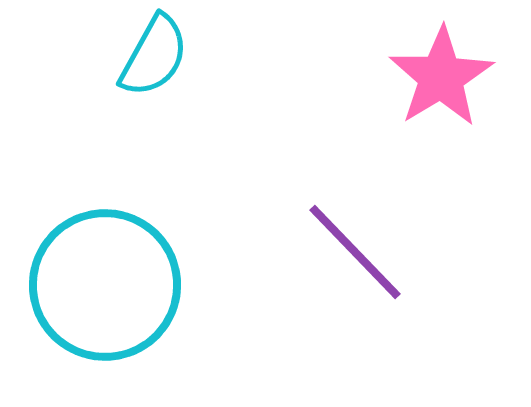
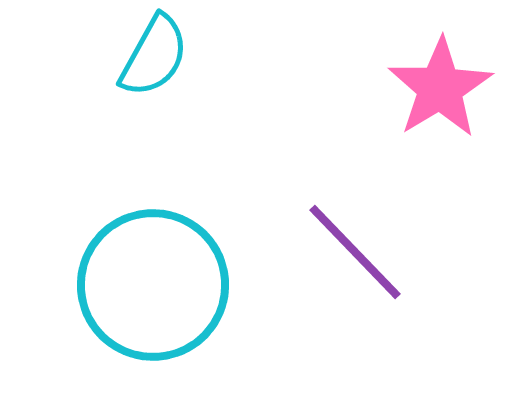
pink star: moved 1 px left, 11 px down
cyan circle: moved 48 px right
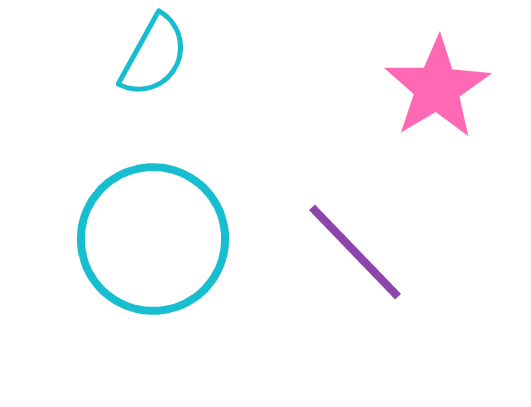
pink star: moved 3 px left
cyan circle: moved 46 px up
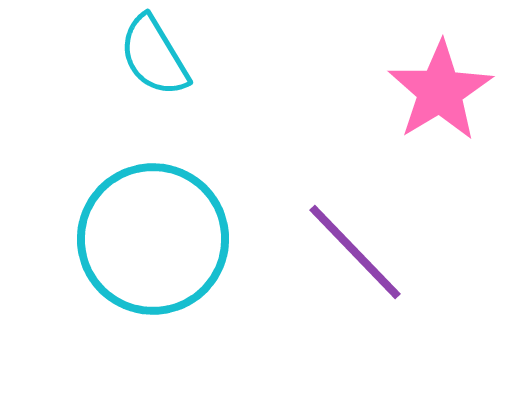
cyan semicircle: rotated 120 degrees clockwise
pink star: moved 3 px right, 3 px down
